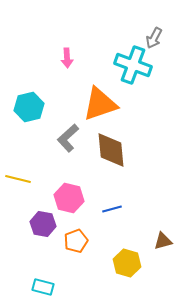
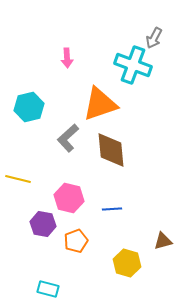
blue line: rotated 12 degrees clockwise
cyan rectangle: moved 5 px right, 2 px down
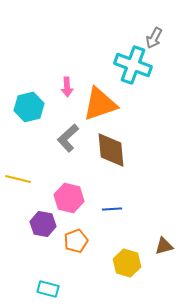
pink arrow: moved 29 px down
brown triangle: moved 1 px right, 5 px down
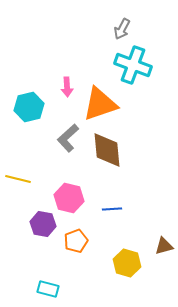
gray arrow: moved 32 px left, 9 px up
brown diamond: moved 4 px left
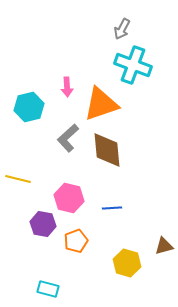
orange triangle: moved 1 px right
blue line: moved 1 px up
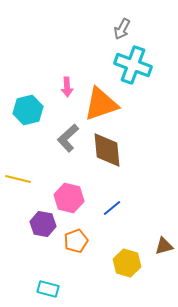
cyan hexagon: moved 1 px left, 3 px down
blue line: rotated 36 degrees counterclockwise
